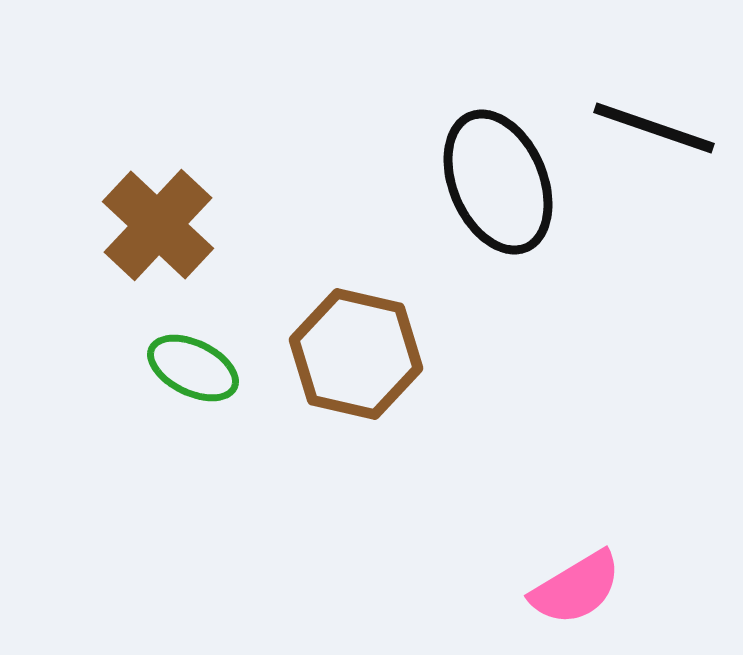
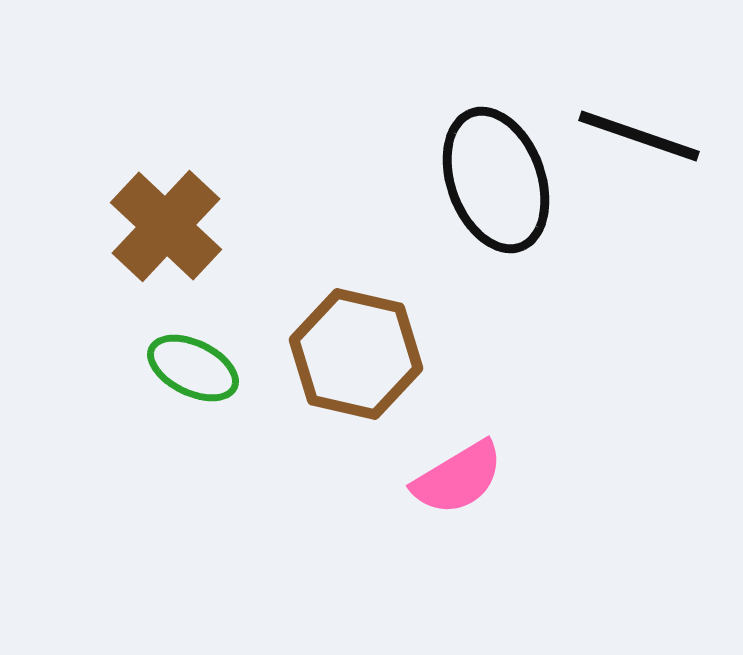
black line: moved 15 px left, 8 px down
black ellipse: moved 2 px left, 2 px up; rotated 3 degrees clockwise
brown cross: moved 8 px right, 1 px down
pink semicircle: moved 118 px left, 110 px up
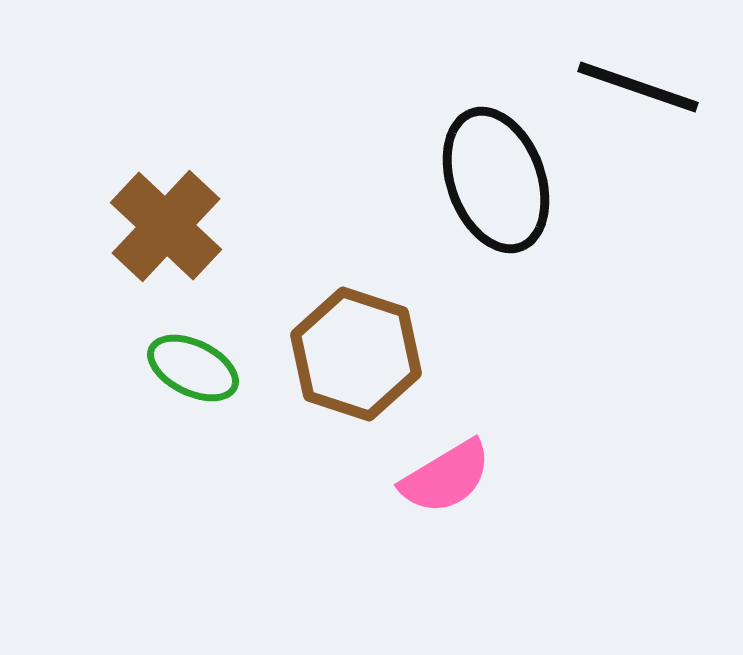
black line: moved 1 px left, 49 px up
brown hexagon: rotated 5 degrees clockwise
pink semicircle: moved 12 px left, 1 px up
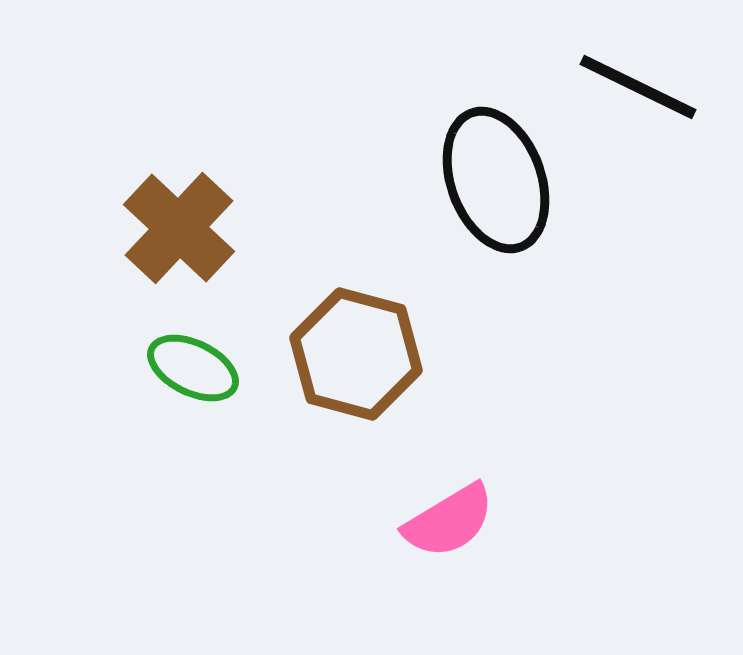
black line: rotated 7 degrees clockwise
brown cross: moved 13 px right, 2 px down
brown hexagon: rotated 3 degrees counterclockwise
pink semicircle: moved 3 px right, 44 px down
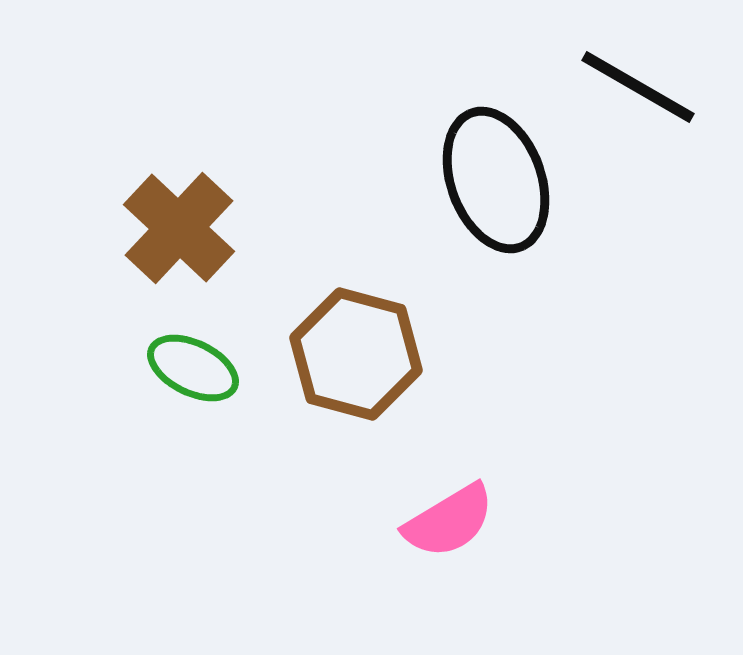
black line: rotated 4 degrees clockwise
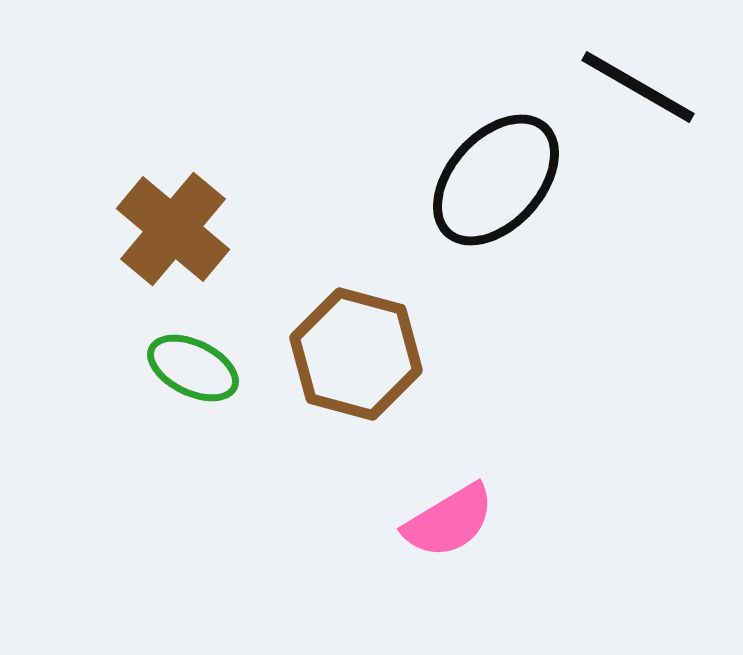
black ellipse: rotated 62 degrees clockwise
brown cross: moved 6 px left, 1 px down; rotated 3 degrees counterclockwise
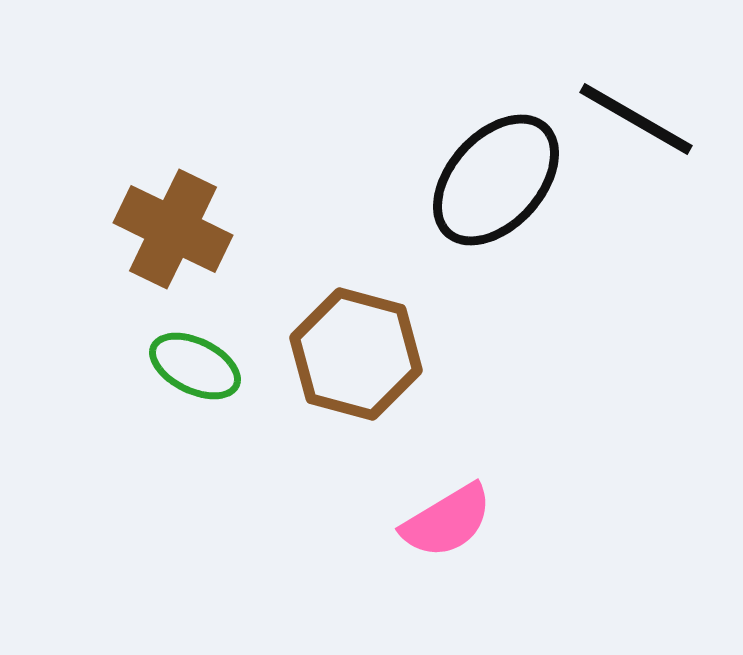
black line: moved 2 px left, 32 px down
brown cross: rotated 14 degrees counterclockwise
green ellipse: moved 2 px right, 2 px up
pink semicircle: moved 2 px left
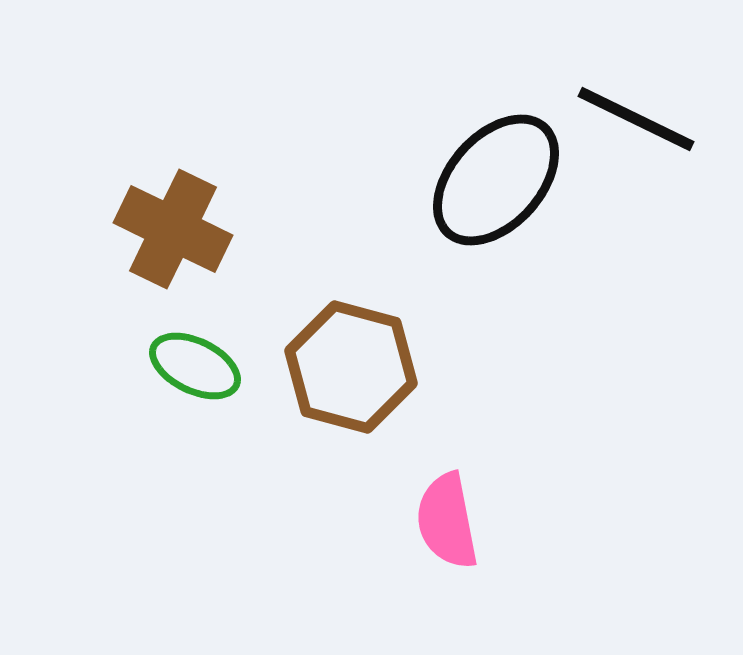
black line: rotated 4 degrees counterclockwise
brown hexagon: moved 5 px left, 13 px down
pink semicircle: rotated 110 degrees clockwise
